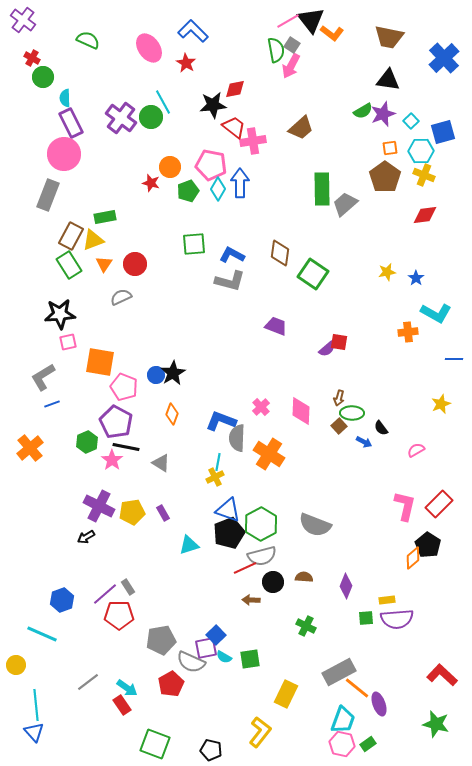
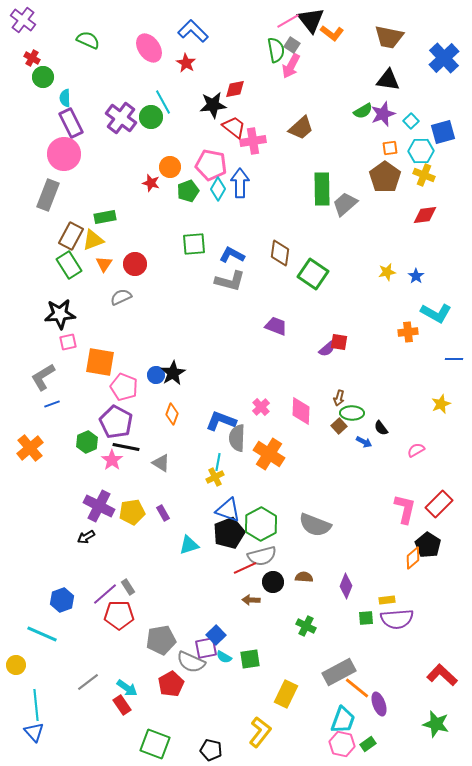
blue star at (416, 278): moved 2 px up
pink L-shape at (405, 506): moved 3 px down
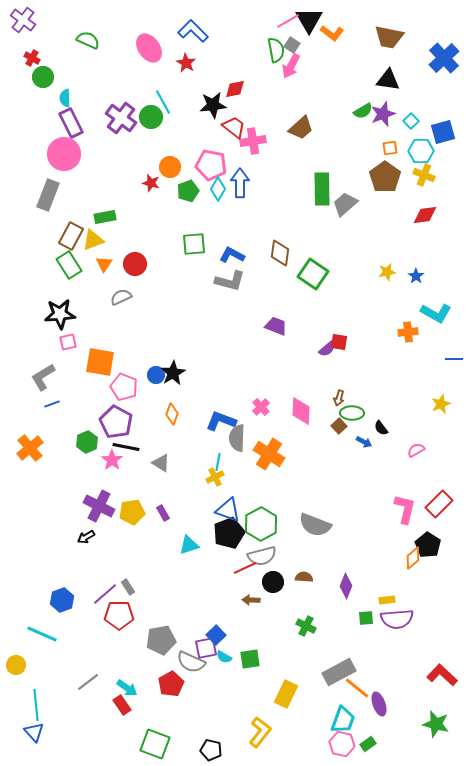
black triangle at (311, 20): moved 2 px left; rotated 8 degrees clockwise
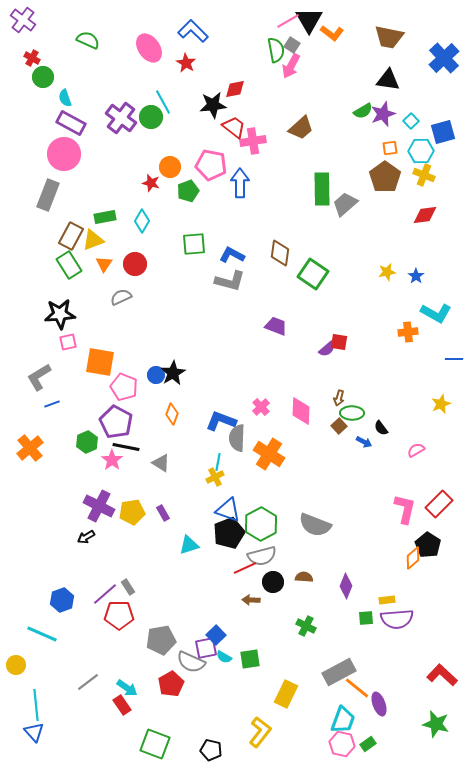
cyan semicircle at (65, 98): rotated 18 degrees counterclockwise
purple rectangle at (71, 123): rotated 36 degrees counterclockwise
cyan diamond at (218, 189): moved 76 px left, 32 px down
gray L-shape at (43, 377): moved 4 px left
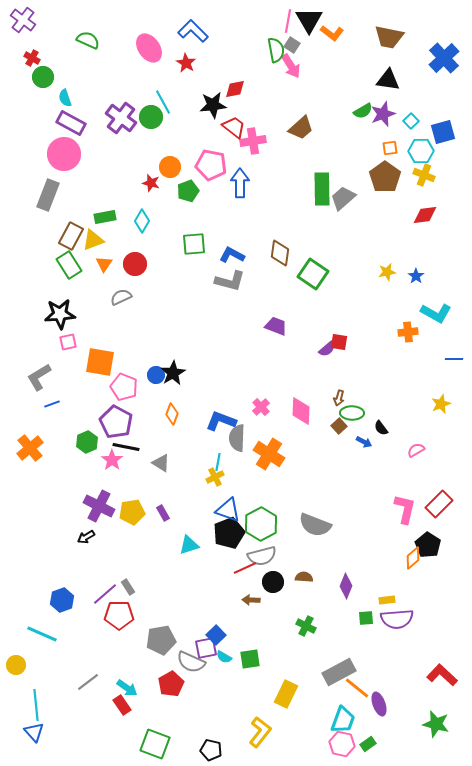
pink line at (288, 21): rotated 50 degrees counterclockwise
pink arrow at (291, 66): rotated 60 degrees counterclockwise
gray trapezoid at (345, 204): moved 2 px left, 6 px up
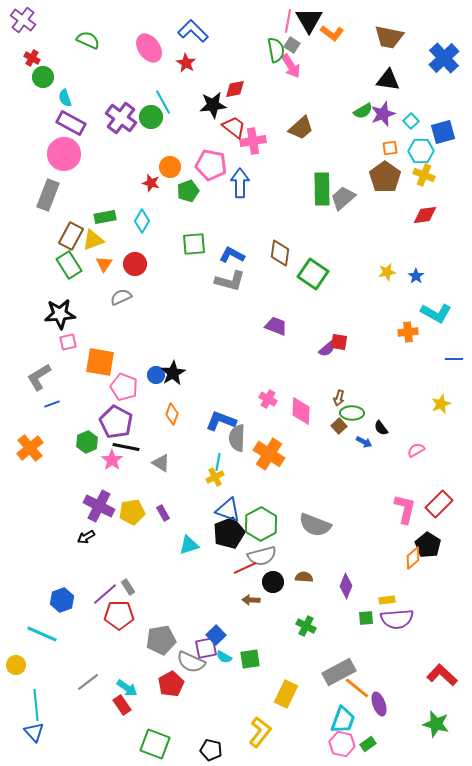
pink cross at (261, 407): moved 7 px right, 8 px up; rotated 18 degrees counterclockwise
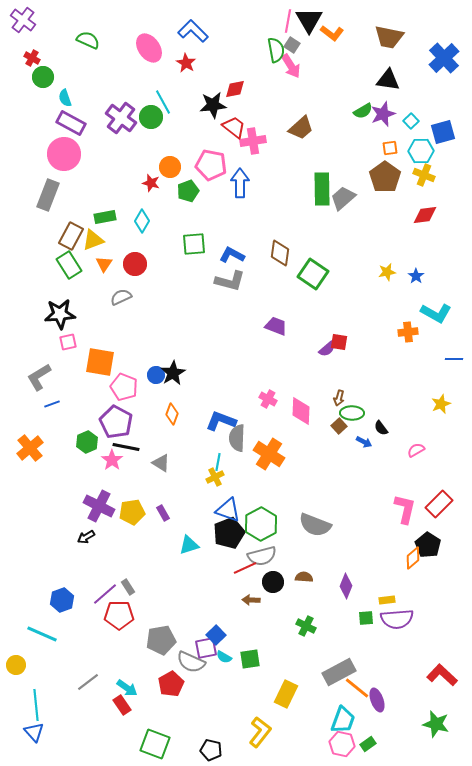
purple ellipse at (379, 704): moved 2 px left, 4 px up
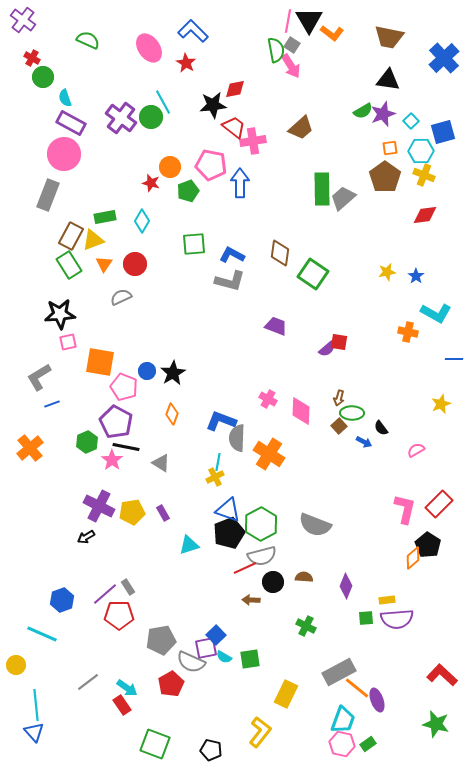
orange cross at (408, 332): rotated 18 degrees clockwise
blue circle at (156, 375): moved 9 px left, 4 px up
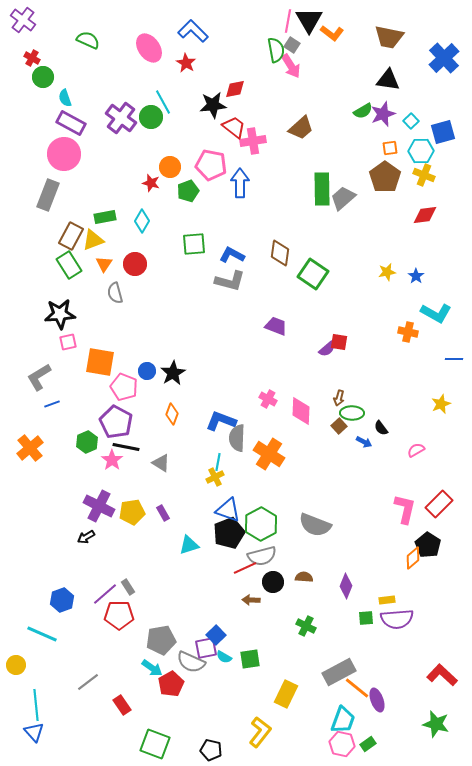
gray semicircle at (121, 297): moved 6 px left, 4 px up; rotated 80 degrees counterclockwise
cyan arrow at (127, 688): moved 25 px right, 20 px up
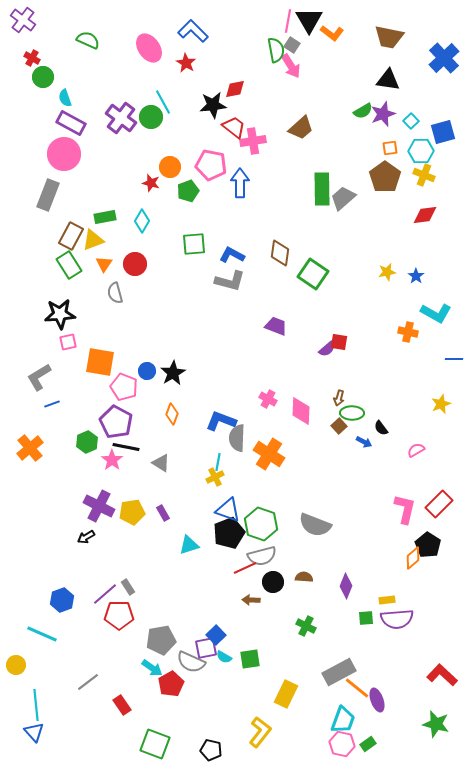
green hexagon at (261, 524): rotated 12 degrees counterclockwise
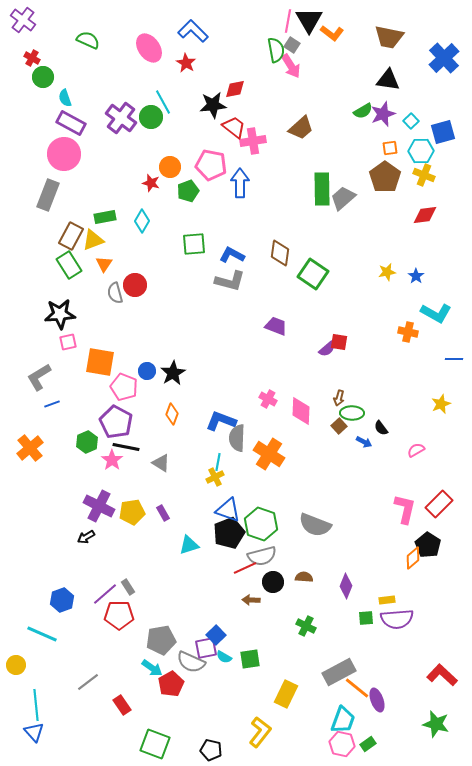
red circle at (135, 264): moved 21 px down
